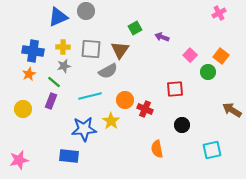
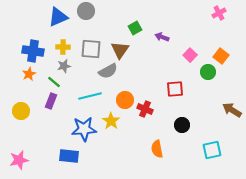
yellow circle: moved 2 px left, 2 px down
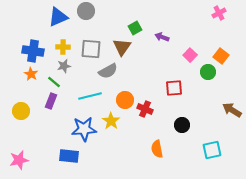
brown triangle: moved 2 px right, 3 px up
orange star: moved 2 px right; rotated 16 degrees counterclockwise
red square: moved 1 px left, 1 px up
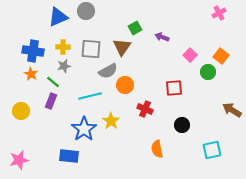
green line: moved 1 px left
orange circle: moved 15 px up
blue star: rotated 30 degrees counterclockwise
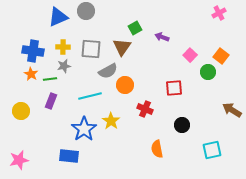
green line: moved 3 px left, 3 px up; rotated 48 degrees counterclockwise
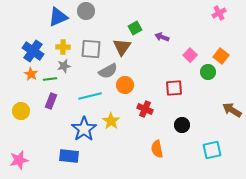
blue cross: rotated 25 degrees clockwise
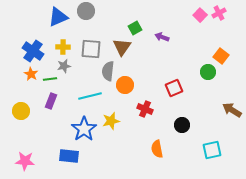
pink square: moved 10 px right, 40 px up
gray semicircle: rotated 126 degrees clockwise
red square: rotated 18 degrees counterclockwise
yellow star: rotated 24 degrees clockwise
pink star: moved 6 px right, 1 px down; rotated 18 degrees clockwise
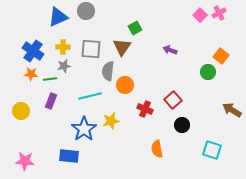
purple arrow: moved 8 px right, 13 px down
orange star: rotated 24 degrees counterclockwise
red square: moved 1 px left, 12 px down; rotated 18 degrees counterclockwise
cyan square: rotated 30 degrees clockwise
